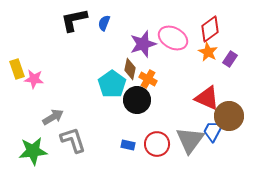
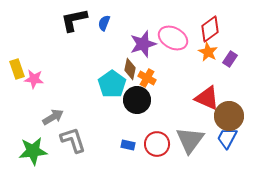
orange cross: moved 1 px left, 1 px up
blue trapezoid: moved 14 px right, 7 px down
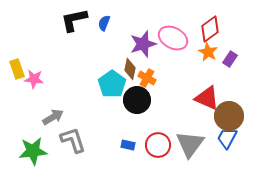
gray triangle: moved 4 px down
red circle: moved 1 px right, 1 px down
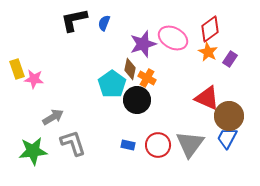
gray L-shape: moved 3 px down
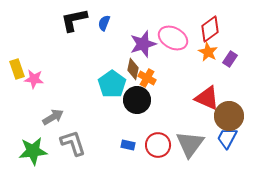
brown diamond: moved 3 px right
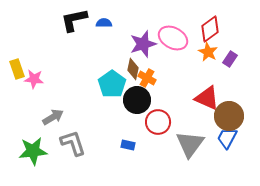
blue semicircle: rotated 70 degrees clockwise
red circle: moved 23 px up
